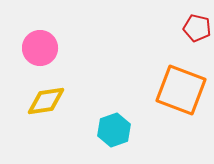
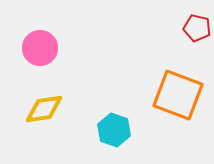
orange square: moved 3 px left, 5 px down
yellow diamond: moved 2 px left, 8 px down
cyan hexagon: rotated 20 degrees counterclockwise
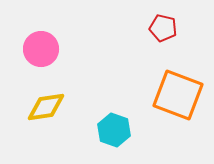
red pentagon: moved 34 px left
pink circle: moved 1 px right, 1 px down
yellow diamond: moved 2 px right, 2 px up
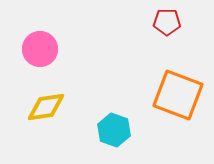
red pentagon: moved 4 px right, 6 px up; rotated 12 degrees counterclockwise
pink circle: moved 1 px left
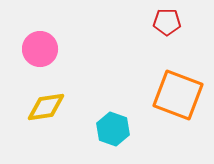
cyan hexagon: moved 1 px left, 1 px up
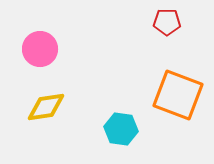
cyan hexagon: moved 8 px right; rotated 12 degrees counterclockwise
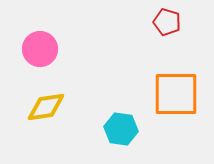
red pentagon: rotated 16 degrees clockwise
orange square: moved 2 px left, 1 px up; rotated 21 degrees counterclockwise
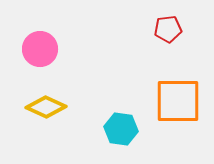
red pentagon: moved 1 px right, 7 px down; rotated 24 degrees counterclockwise
orange square: moved 2 px right, 7 px down
yellow diamond: rotated 33 degrees clockwise
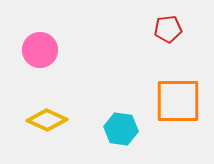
pink circle: moved 1 px down
yellow diamond: moved 1 px right, 13 px down
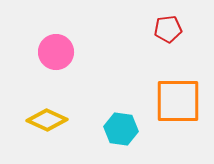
pink circle: moved 16 px right, 2 px down
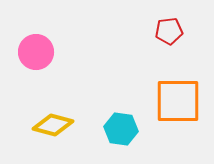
red pentagon: moved 1 px right, 2 px down
pink circle: moved 20 px left
yellow diamond: moved 6 px right, 5 px down; rotated 9 degrees counterclockwise
